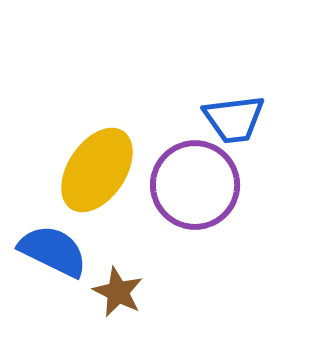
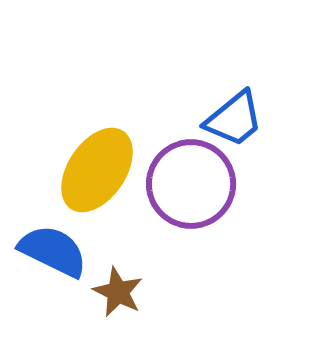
blue trapezoid: rotated 32 degrees counterclockwise
purple circle: moved 4 px left, 1 px up
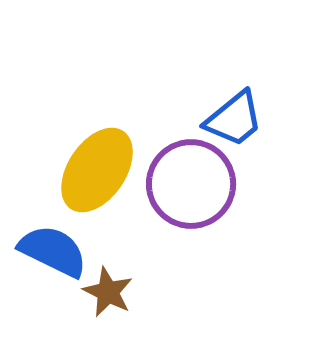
brown star: moved 10 px left
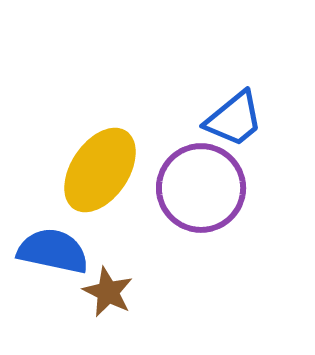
yellow ellipse: moved 3 px right
purple circle: moved 10 px right, 4 px down
blue semicircle: rotated 14 degrees counterclockwise
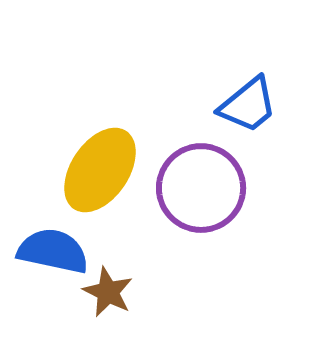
blue trapezoid: moved 14 px right, 14 px up
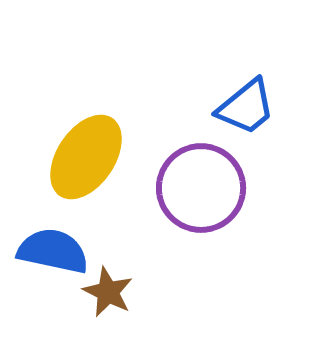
blue trapezoid: moved 2 px left, 2 px down
yellow ellipse: moved 14 px left, 13 px up
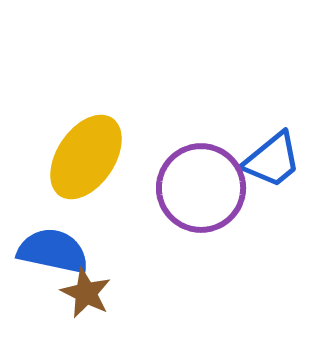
blue trapezoid: moved 26 px right, 53 px down
brown star: moved 22 px left, 1 px down
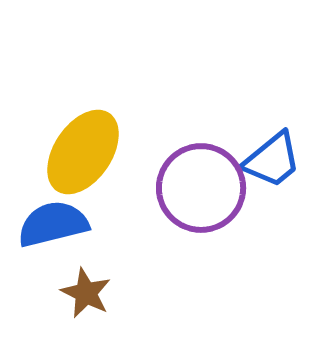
yellow ellipse: moved 3 px left, 5 px up
blue semicircle: moved 27 px up; rotated 26 degrees counterclockwise
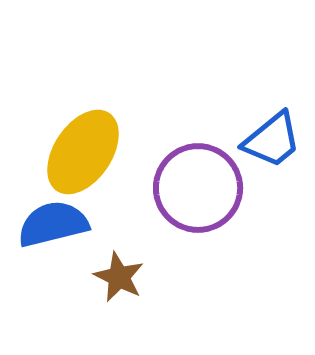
blue trapezoid: moved 20 px up
purple circle: moved 3 px left
brown star: moved 33 px right, 16 px up
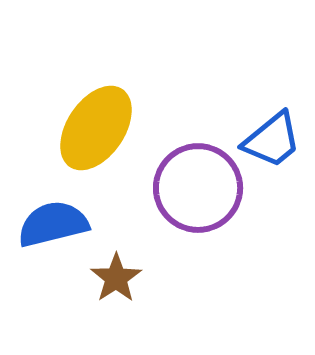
yellow ellipse: moved 13 px right, 24 px up
brown star: moved 3 px left, 1 px down; rotated 12 degrees clockwise
